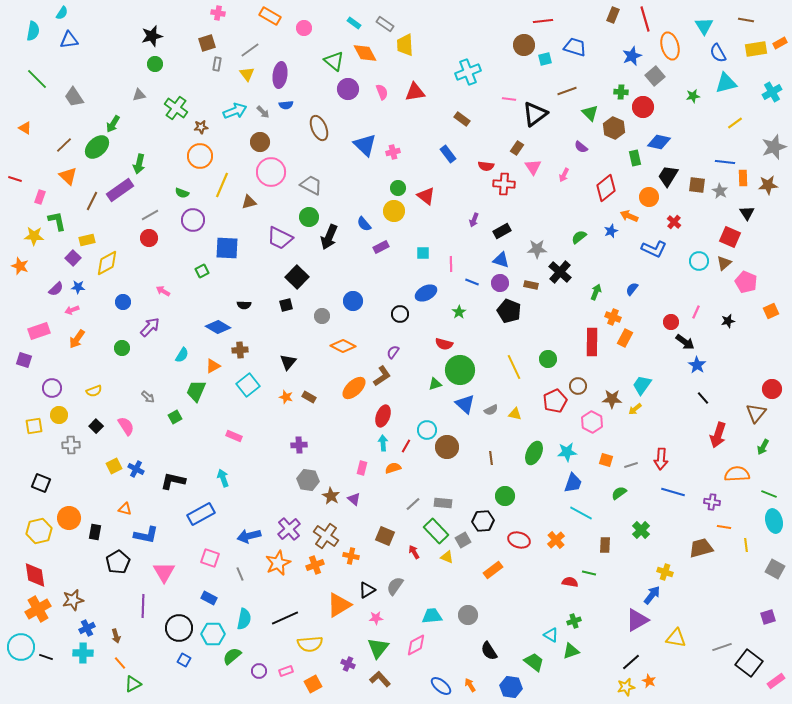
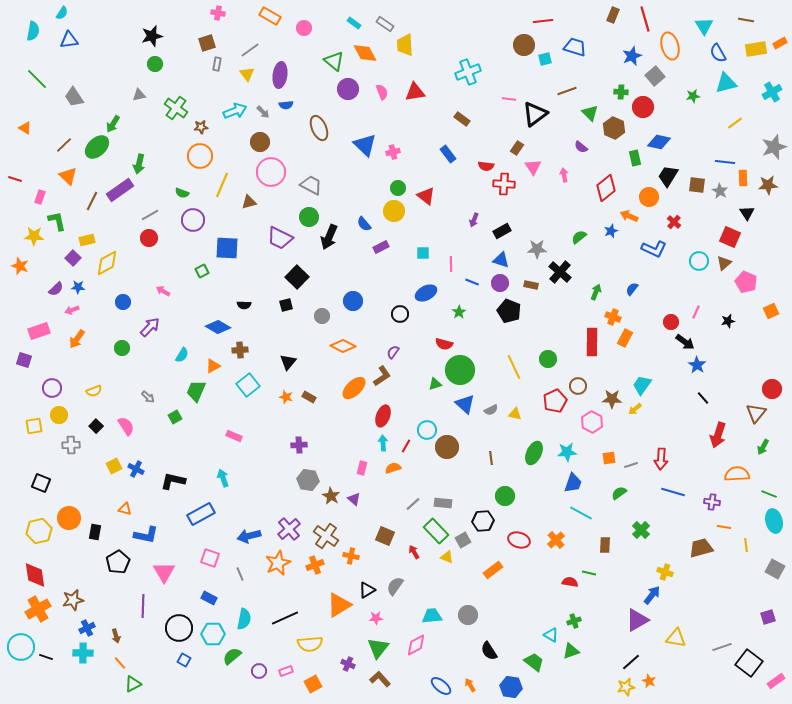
pink arrow at (564, 175): rotated 144 degrees clockwise
orange square at (606, 460): moved 3 px right, 2 px up; rotated 24 degrees counterclockwise
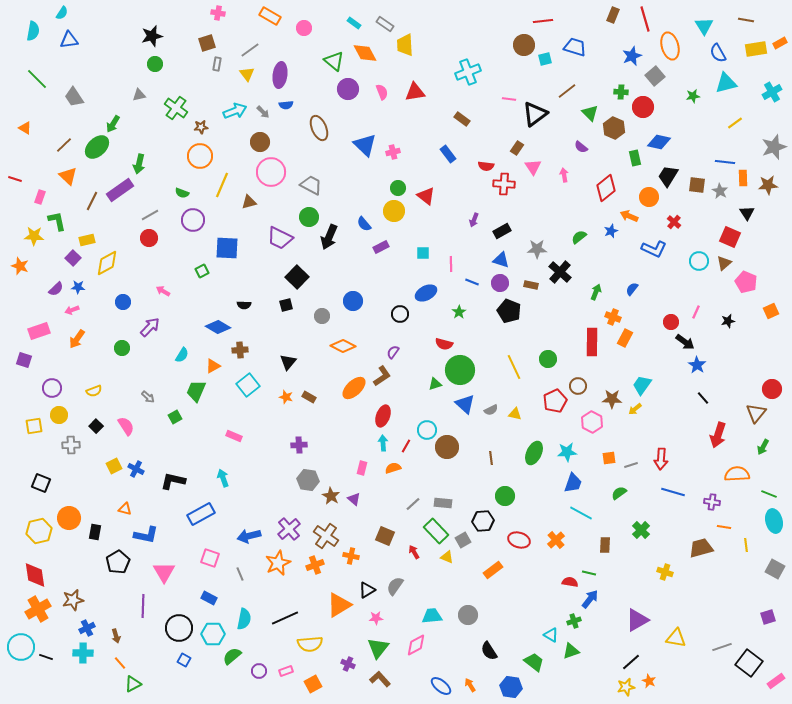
brown line at (567, 91): rotated 18 degrees counterclockwise
blue arrow at (652, 595): moved 62 px left, 4 px down
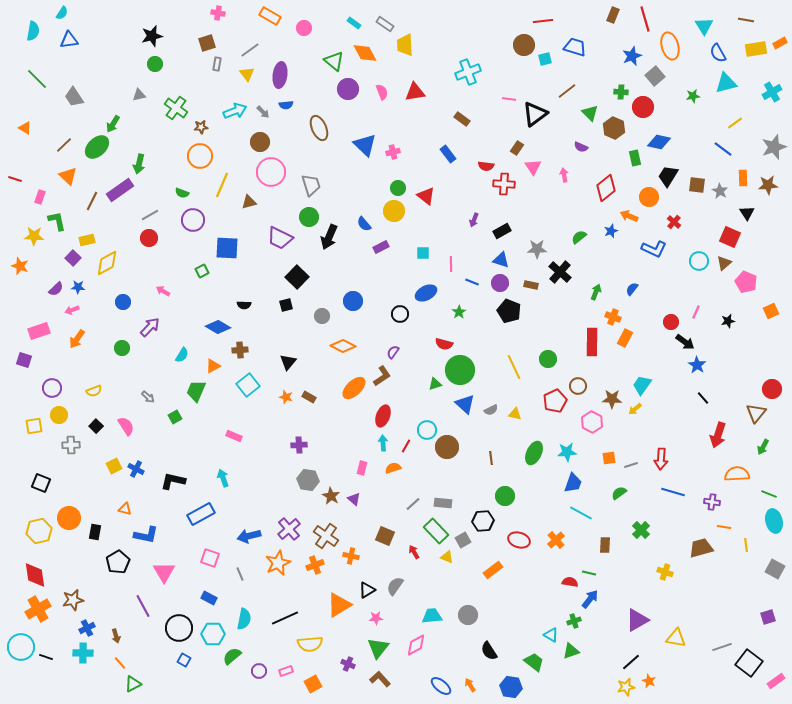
purple semicircle at (581, 147): rotated 16 degrees counterclockwise
blue line at (725, 162): moved 2 px left, 13 px up; rotated 30 degrees clockwise
gray trapezoid at (311, 185): rotated 45 degrees clockwise
purple line at (143, 606): rotated 30 degrees counterclockwise
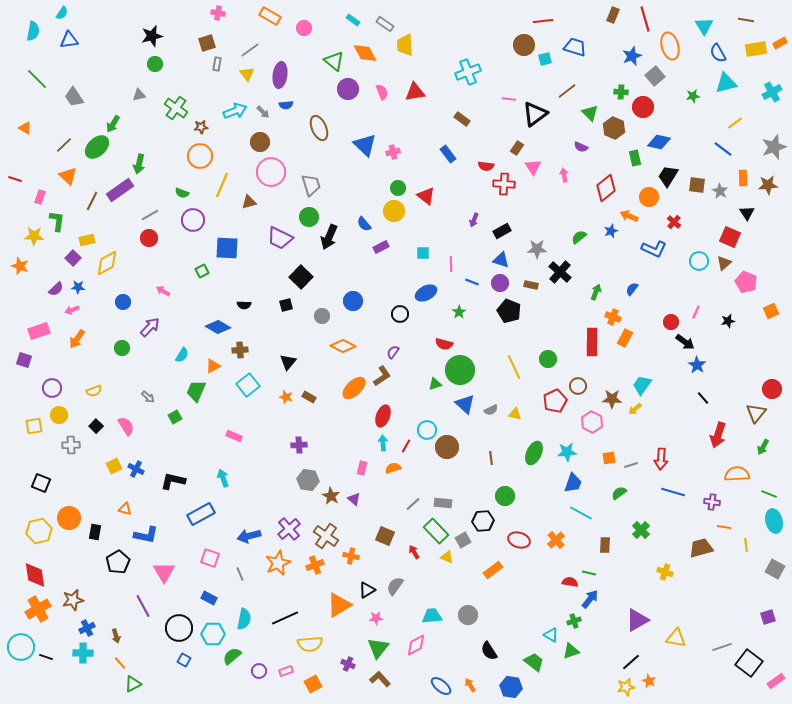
cyan rectangle at (354, 23): moved 1 px left, 3 px up
green L-shape at (57, 221): rotated 20 degrees clockwise
black square at (297, 277): moved 4 px right
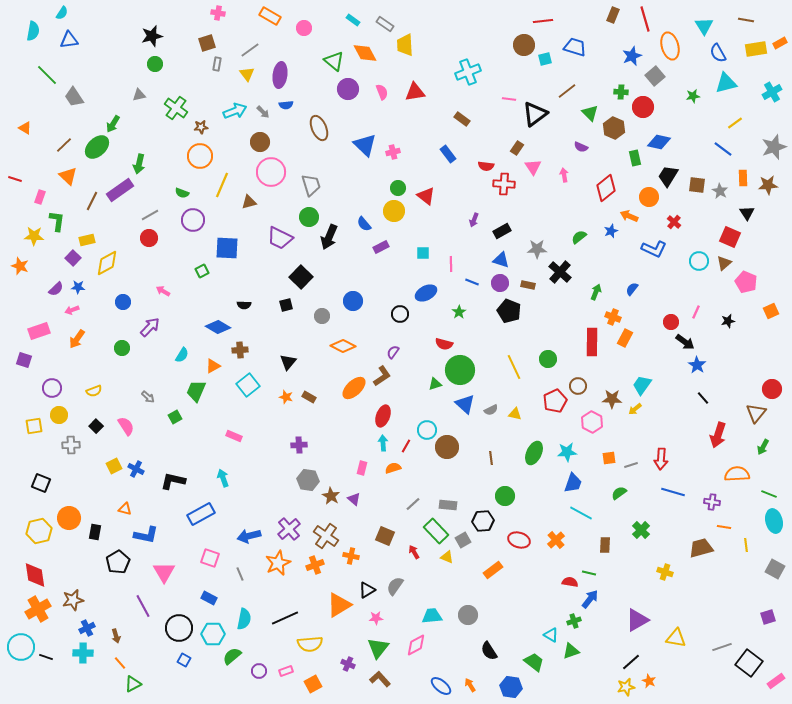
green line at (37, 79): moved 10 px right, 4 px up
brown rectangle at (531, 285): moved 3 px left
gray rectangle at (443, 503): moved 5 px right, 2 px down
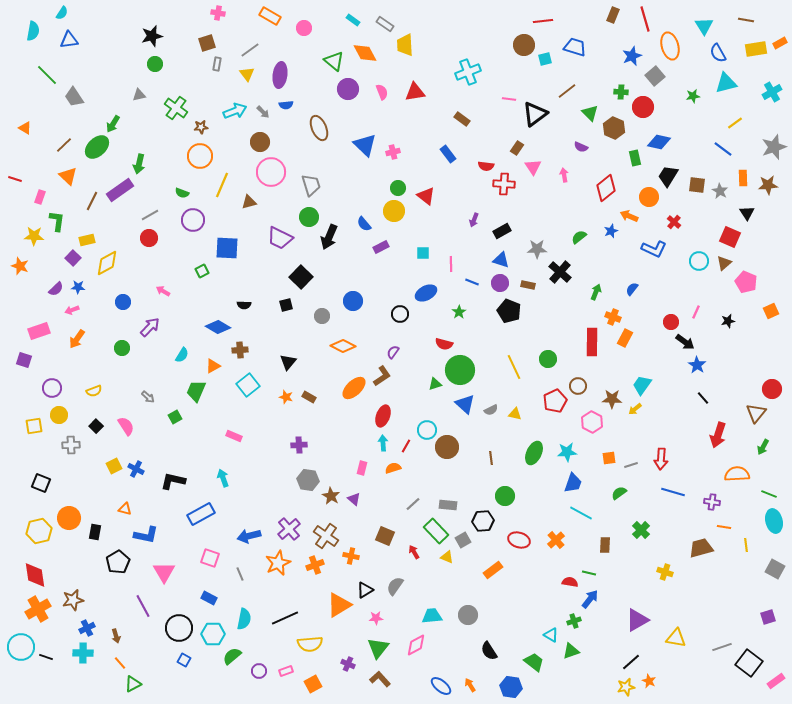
black triangle at (367, 590): moved 2 px left
